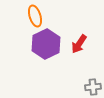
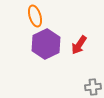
red arrow: moved 1 px down
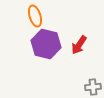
purple hexagon: rotated 20 degrees counterclockwise
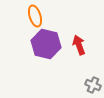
red arrow: rotated 126 degrees clockwise
gray cross: moved 2 px up; rotated 28 degrees clockwise
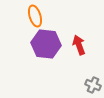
purple hexagon: rotated 8 degrees counterclockwise
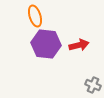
red arrow: rotated 96 degrees clockwise
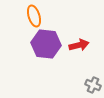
orange ellipse: moved 1 px left
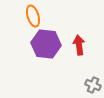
orange ellipse: moved 1 px left
red arrow: rotated 84 degrees counterclockwise
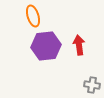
purple hexagon: moved 2 px down; rotated 12 degrees counterclockwise
gray cross: moved 1 px left; rotated 14 degrees counterclockwise
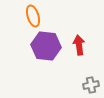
purple hexagon: rotated 12 degrees clockwise
gray cross: moved 1 px left; rotated 21 degrees counterclockwise
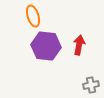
red arrow: rotated 18 degrees clockwise
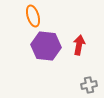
gray cross: moved 2 px left
